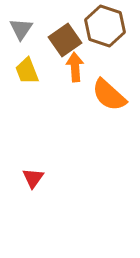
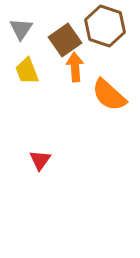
red triangle: moved 7 px right, 18 px up
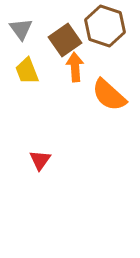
gray triangle: rotated 10 degrees counterclockwise
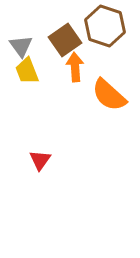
gray triangle: moved 17 px down
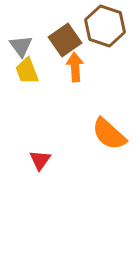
orange semicircle: moved 39 px down
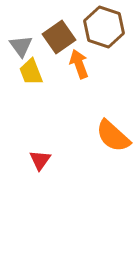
brown hexagon: moved 1 px left, 1 px down
brown square: moved 6 px left, 3 px up
orange arrow: moved 4 px right, 3 px up; rotated 16 degrees counterclockwise
yellow trapezoid: moved 4 px right, 1 px down
orange semicircle: moved 4 px right, 2 px down
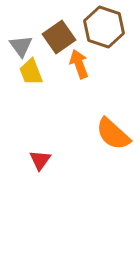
orange semicircle: moved 2 px up
